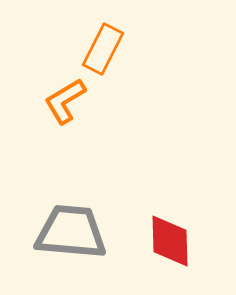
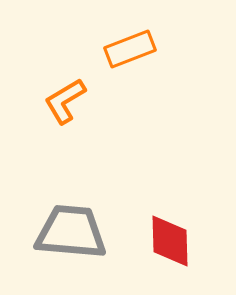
orange rectangle: moved 27 px right; rotated 42 degrees clockwise
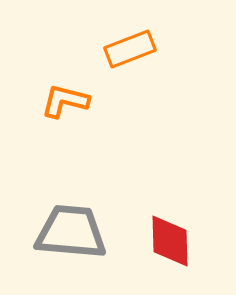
orange L-shape: rotated 45 degrees clockwise
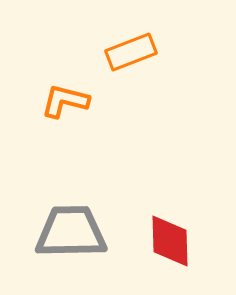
orange rectangle: moved 1 px right, 3 px down
gray trapezoid: rotated 6 degrees counterclockwise
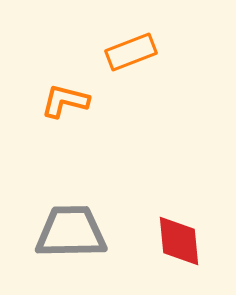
red diamond: moved 9 px right; rotated 4 degrees counterclockwise
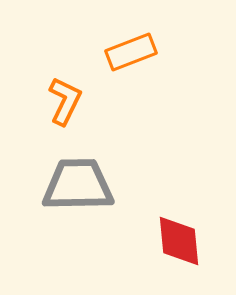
orange L-shape: rotated 102 degrees clockwise
gray trapezoid: moved 7 px right, 47 px up
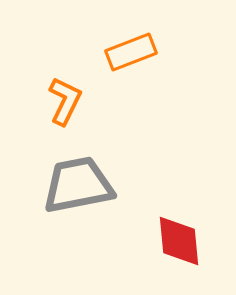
gray trapezoid: rotated 10 degrees counterclockwise
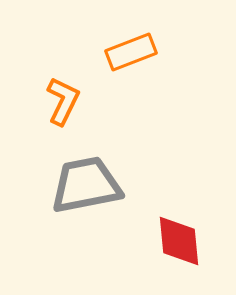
orange L-shape: moved 2 px left
gray trapezoid: moved 8 px right
